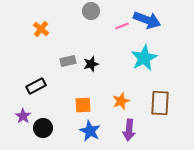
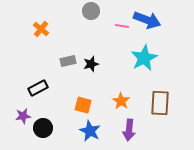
pink line: rotated 32 degrees clockwise
black rectangle: moved 2 px right, 2 px down
orange star: rotated 18 degrees counterclockwise
orange square: rotated 18 degrees clockwise
purple star: rotated 28 degrees clockwise
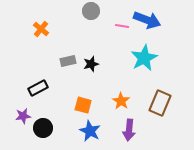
brown rectangle: rotated 20 degrees clockwise
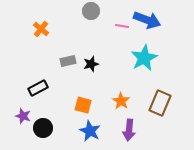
purple star: rotated 28 degrees clockwise
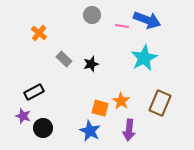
gray circle: moved 1 px right, 4 px down
orange cross: moved 2 px left, 4 px down
gray rectangle: moved 4 px left, 2 px up; rotated 56 degrees clockwise
black rectangle: moved 4 px left, 4 px down
orange square: moved 17 px right, 3 px down
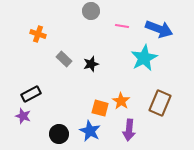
gray circle: moved 1 px left, 4 px up
blue arrow: moved 12 px right, 9 px down
orange cross: moved 1 px left, 1 px down; rotated 21 degrees counterclockwise
black rectangle: moved 3 px left, 2 px down
black circle: moved 16 px right, 6 px down
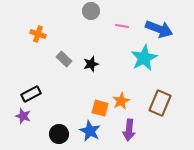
orange star: rotated 12 degrees clockwise
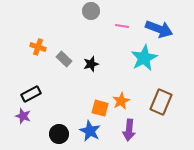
orange cross: moved 13 px down
brown rectangle: moved 1 px right, 1 px up
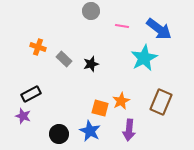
blue arrow: rotated 16 degrees clockwise
